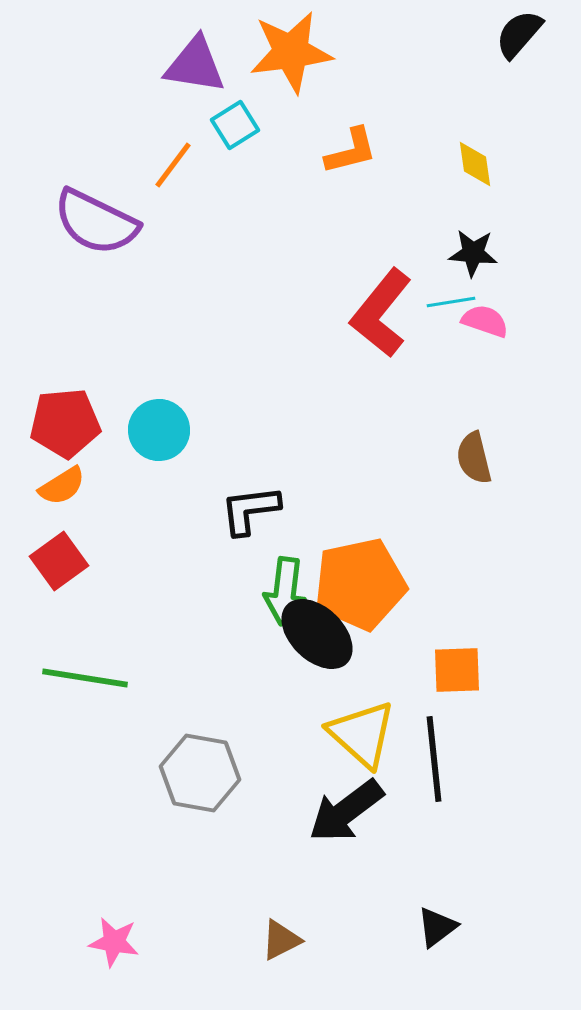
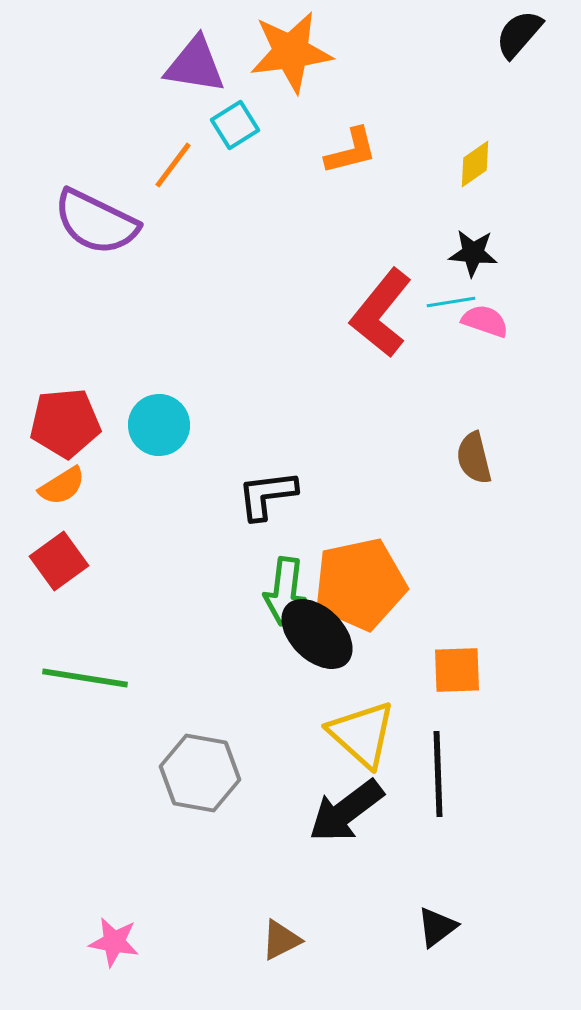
yellow diamond: rotated 63 degrees clockwise
cyan circle: moved 5 px up
black L-shape: moved 17 px right, 15 px up
black line: moved 4 px right, 15 px down; rotated 4 degrees clockwise
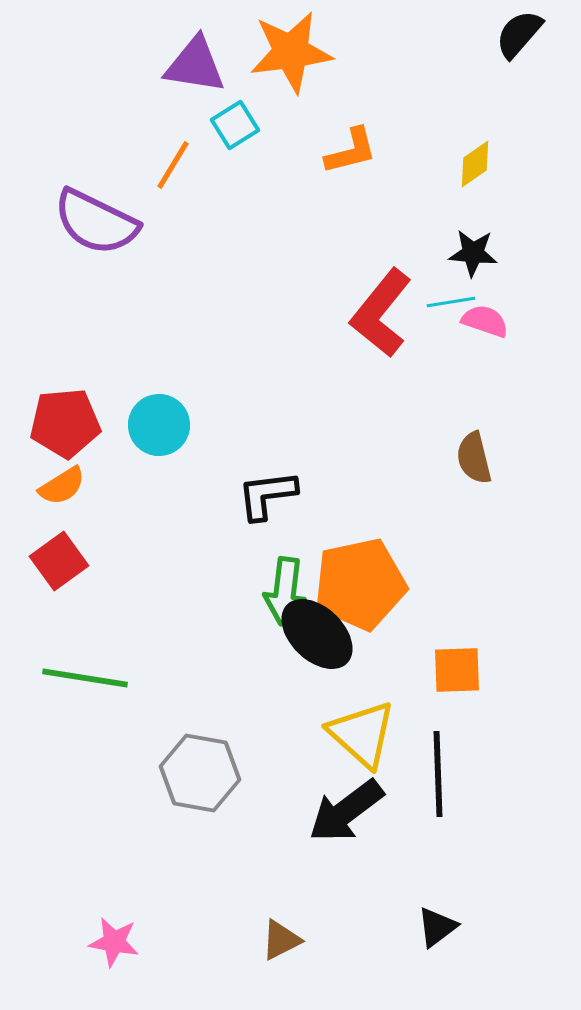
orange line: rotated 6 degrees counterclockwise
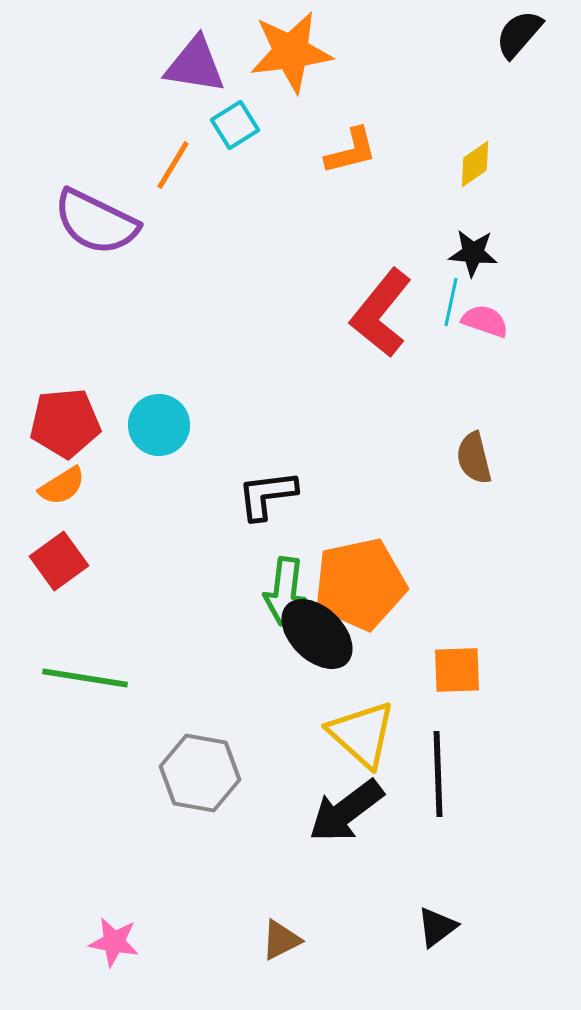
cyan line: rotated 69 degrees counterclockwise
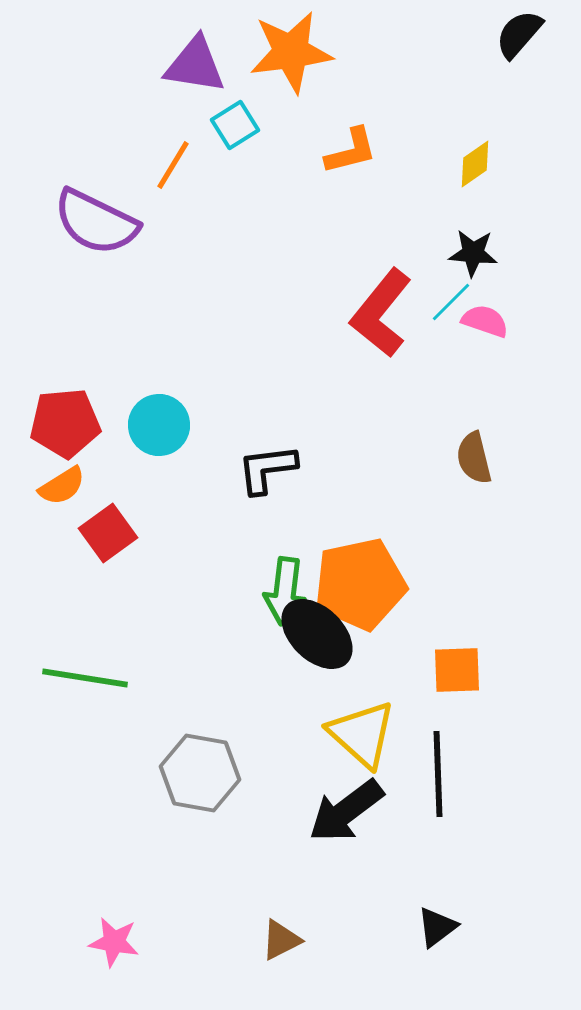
cyan line: rotated 33 degrees clockwise
black L-shape: moved 26 px up
red square: moved 49 px right, 28 px up
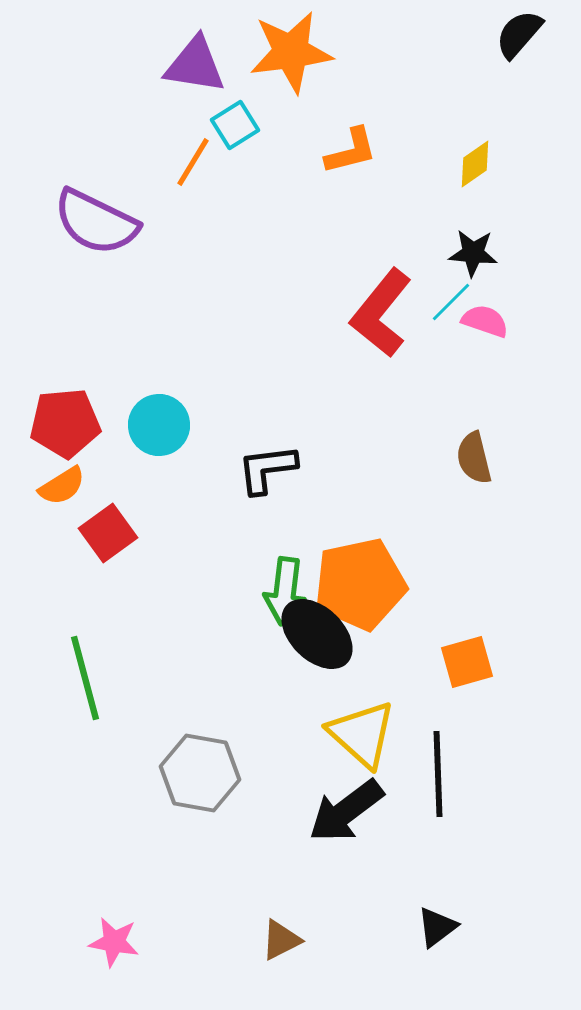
orange line: moved 20 px right, 3 px up
orange square: moved 10 px right, 8 px up; rotated 14 degrees counterclockwise
green line: rotated 66 degrees clockwise
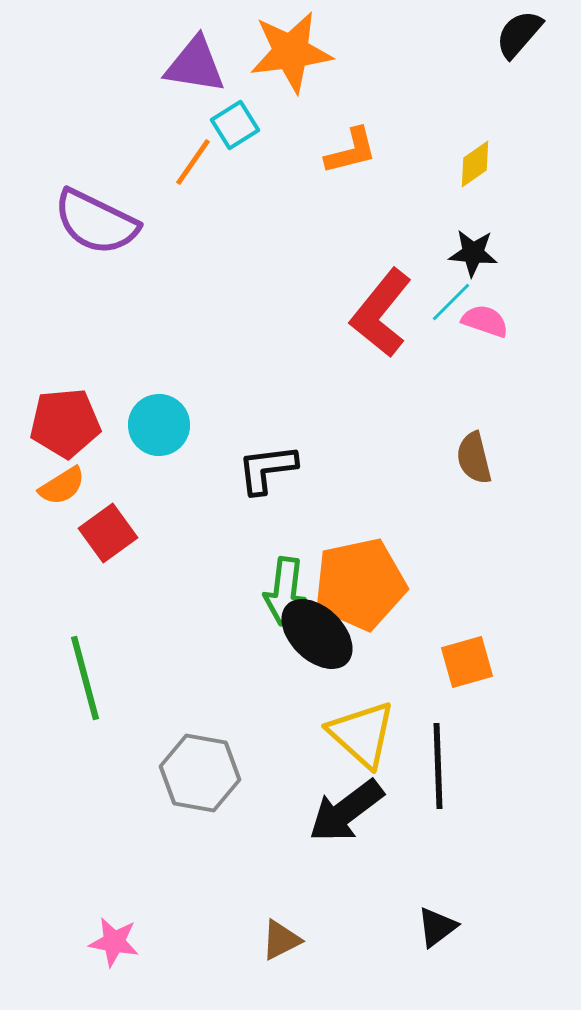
orange line: rotated 4 degrees clockwise
black line: moved 8 px up
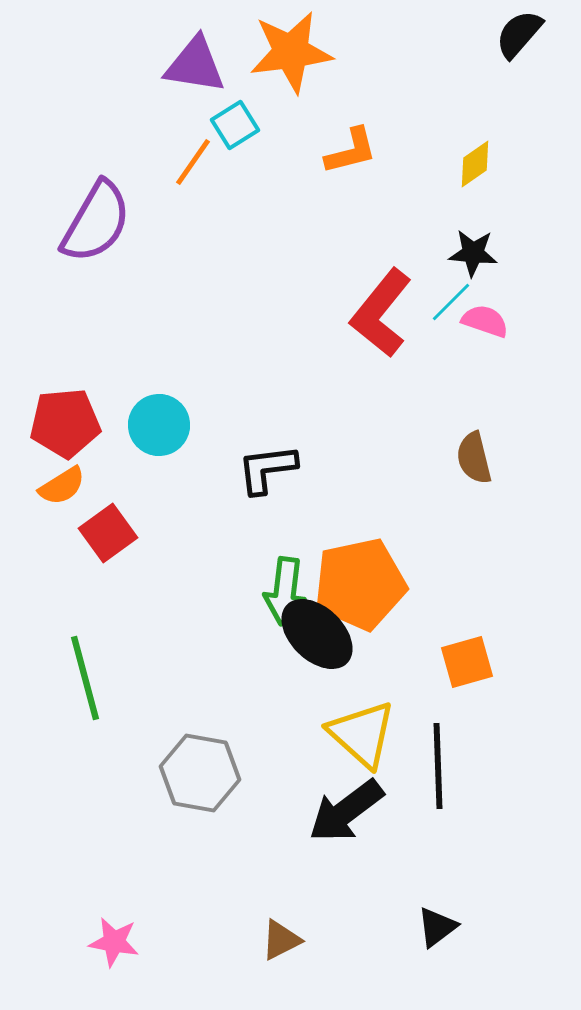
purple semicircle: rotated 86 degrees counterclockwise
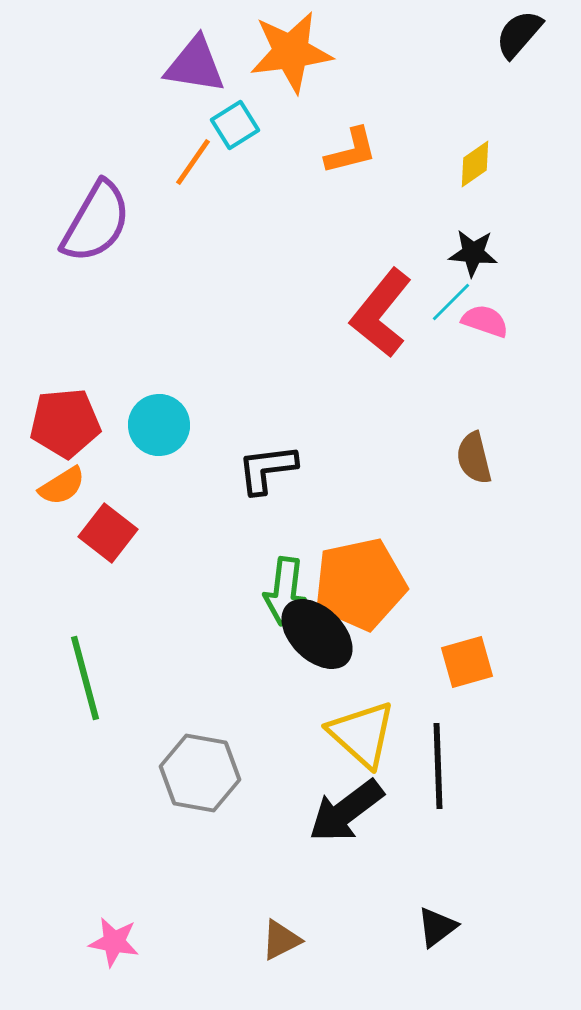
red square: rotated 16 degrees counterclockwise
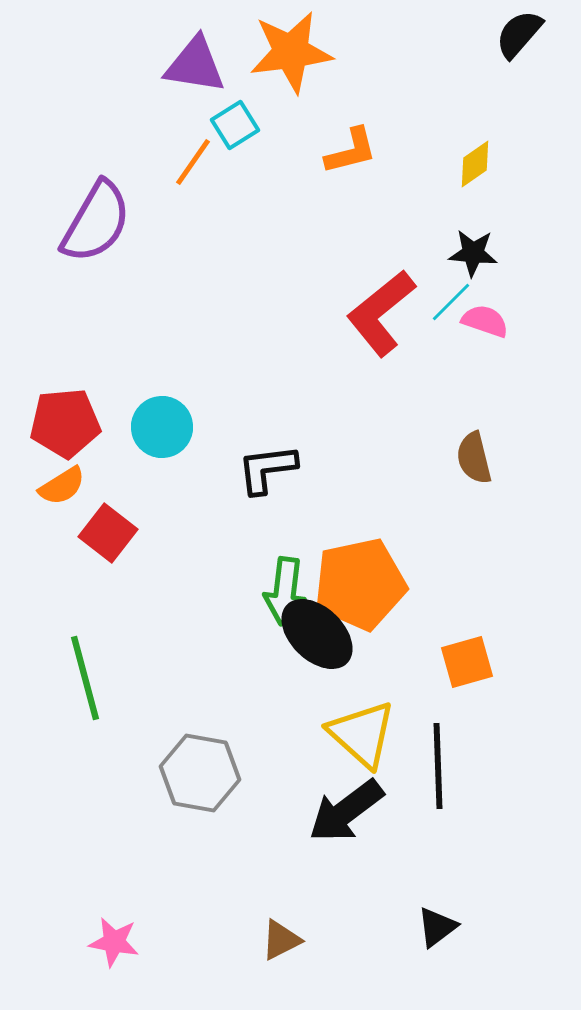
red L-shape: rotated 12 degrees clockwise
cyan circle: moved 3 px right, 2 px down
